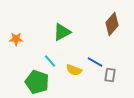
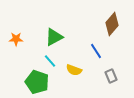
green triangle: moved 8 px left, 5 px down
blue line: moved 1 px right, 11 px up; rotated 28 degrees clockwise
gray rectangle: moved 1 px right, 1 px down; rotated 32 degrees counterclockwise
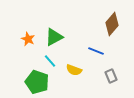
orange star: moved 12 px right; rotated 24 degrees clockwise
blue line: rotated 35 degrees counterclockwise
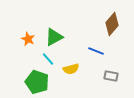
cyan line: moved 2 px left, 2 px up
yellow semicircle: moved 3 px left, 1 px up; rotated 35 degrees counterclockwise
gray rectangle: rotated 56 degrees counterclockwise
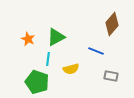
green triangle: moved 2 px right
cyan line: rotated 48 degrees clockwise
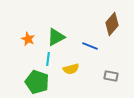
blue line: moved 6 px left, 5 px up
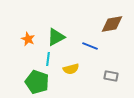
brown diamond: rotated 40 degrees clockwise
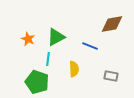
yellow semicircle: moved 3 px right; rotated 77 degrees counterclockwise
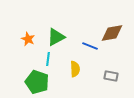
brown diamond: moved 9 px down
yellow semicircle: moved 1 px right
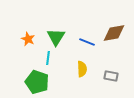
brown diamond: moved 2 px right
green triangle: rotated 30 degrees counterclockwise
blue line: moved 3 px left, 4 px up
cyan line: moved 1 px up
yellow semicircle: moved 7 px right
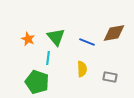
green triangle: rotated 12 degrees counterclockwise
gray rectangle: moved 1 px left, 1 px down
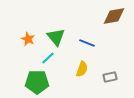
brown diamond: moved 17 px up
blue line: moved 1 px down
cyan line: rotated 40 degrees clockwise
yellow semicircle: rotated 21 degrees clockwise
gray rectangle: rotated 24 degrees counterclockwise
green pentagon: rotated 20 degrees counterclockwise
